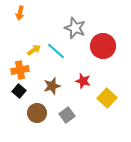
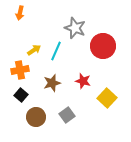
cyan line: rotated 72 degrees clockwise
brown star: moved 3 px up
black square: moved 2 px right, 4 px down
brown circle: moved 1 px left, 4 px down
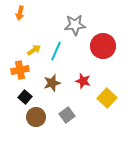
gray star: moved 3 px up; rotated 25 degrees counterclockwise
black square: moved 4 px right, 2 px down
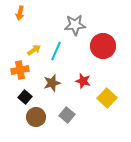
gray square: rotated 14 degrees counterclockwise
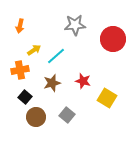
orange arrow: moved 13 px down
red circle: moved 10 px right, 7 px up
cyan line: moved 5 px down; rotated 24 degrees clockwise
yellow square: rotated 12 degrees counterclockwise
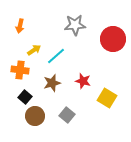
orange cross: rotated 18 degrees clockwise
brown circle: moved 1 px left, 1 px up
